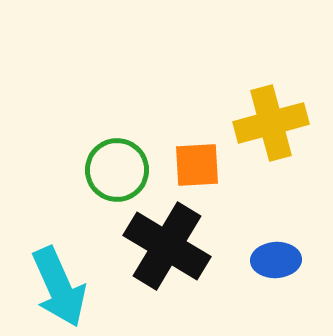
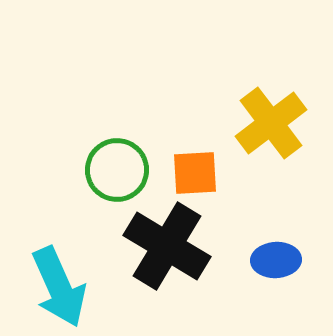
yellow cross: rotated 22 degrees counterclockwise
orange square: moved 2 px left, 8 px down
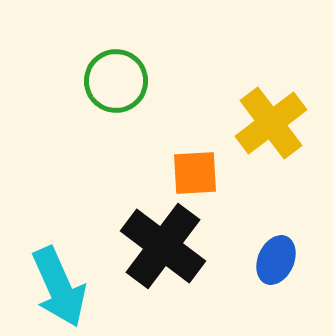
green circle: moved 1 px left, 89 px up
black cross: moved 4 px left; rotated 6 degrees clockwise
blue ellipse: rotated 63 degrees counterclockwise
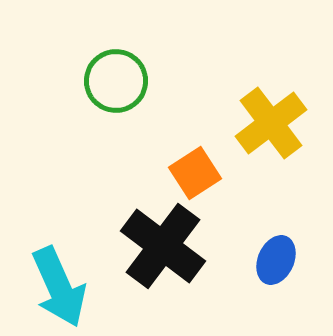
orange square: rotated 30 degrees counterclockwise
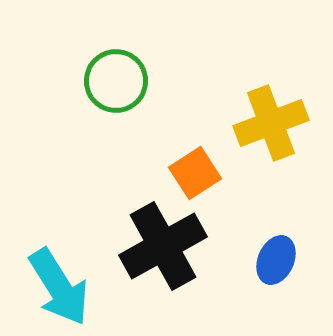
yellow cross: rotated 16 degrees clockwise
black cross: rotated 24 degrees clockwise
cyan arrow: rotated 8 degrees counterclockwise
